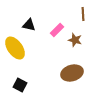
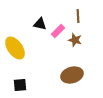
brown line: moved 5 px left, 2 px down
black triangle: moved 11 px right, 1 px up
pink rectangle: moved 1 px right, 1 px down
brown ellipse: moved 2 px down
black square: rotated 32 degrees counterclockwise
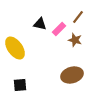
brown line: moved 1 px down; rotated 40 degrees clockwise
pink rectangle: moved 1 px right, 2 px up
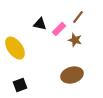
black square: rotated 16 degrees counterclockwise
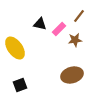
brown line: moved 1 px right, 1 px up
brown star: rotated 24 degrees counterclockwise
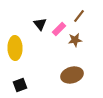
black triangle: rotated 40 degrees clockwise
yellow ellipse: rotated 35 degrees clockwise
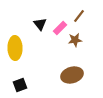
pink rectangle: moved 1 px right, 1 px up
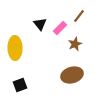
brown star: moved 4 px down; rotated 16 degrees counterclockwise
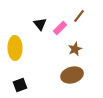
brown star: moved 5 px down
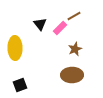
brown line: moved 5 px left; rotated 24 degrees clockwise
brown ellipse: rotated 15 degrees clockwise
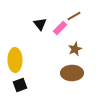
yellow ellipse: moved 12 px down
brown ellipse: moved 2 px up
